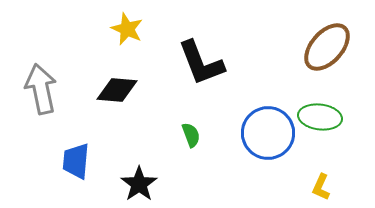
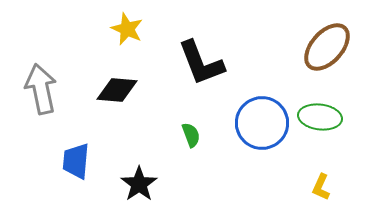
blue circle: moved 6 px left, 10 px up
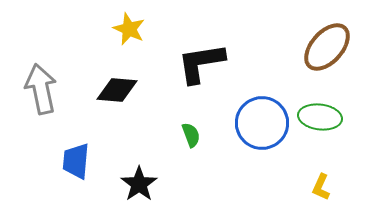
yellow star: moved 2 px right
black L-shape: rotated 102 degrees clockwise
